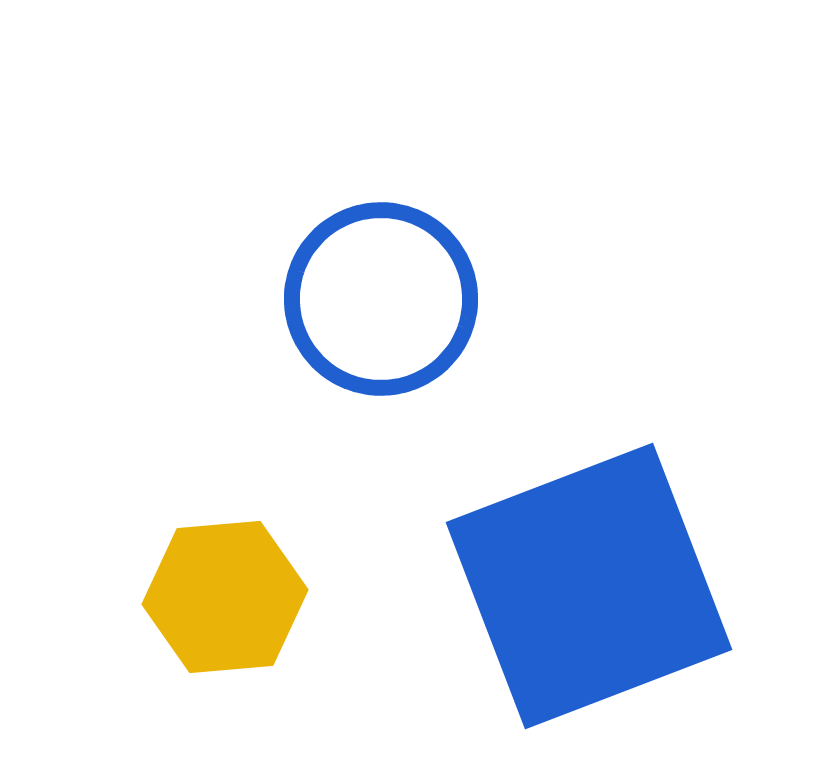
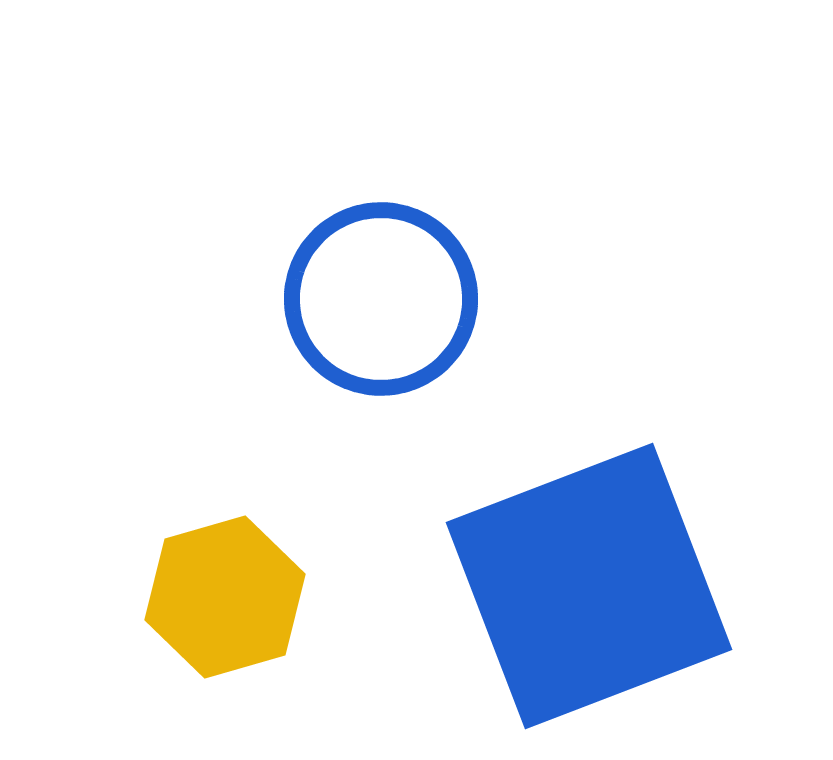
yellow hexagon: rotated 11 degrees counterclockwise
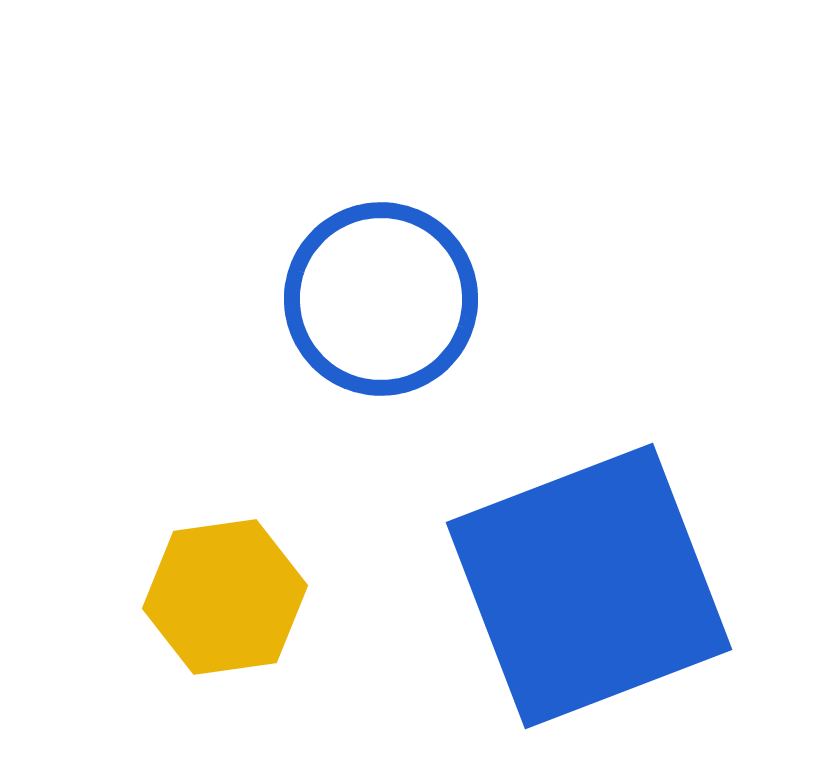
yellow hexagon: rotated 8 degrees clockwise
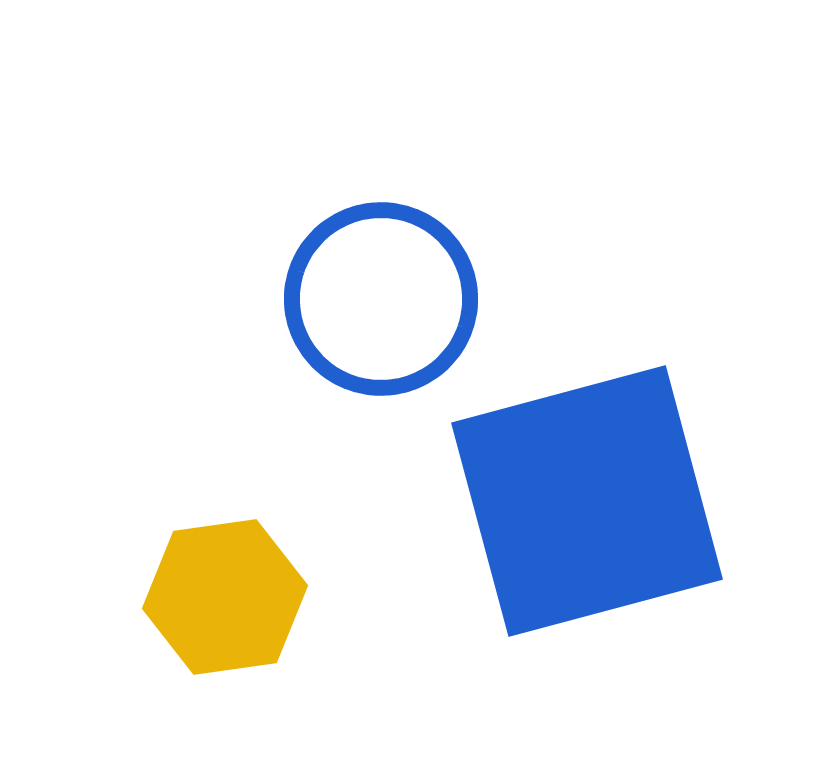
blue square: moved 2 px left, 85 px up; rotated 6 degrees clockwise
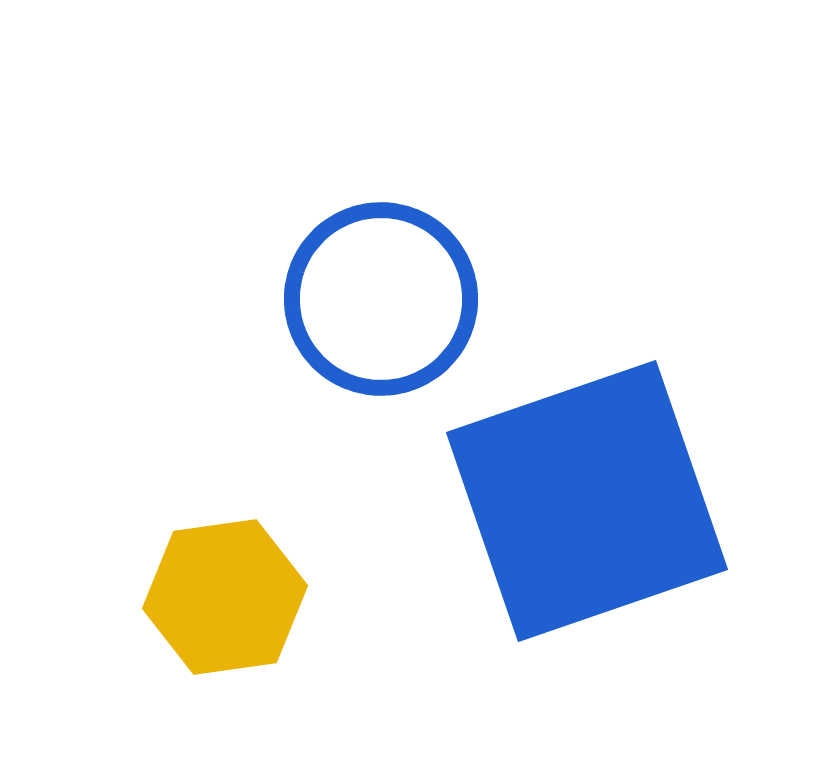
blue square: rotated 4 degrees counterclockwise
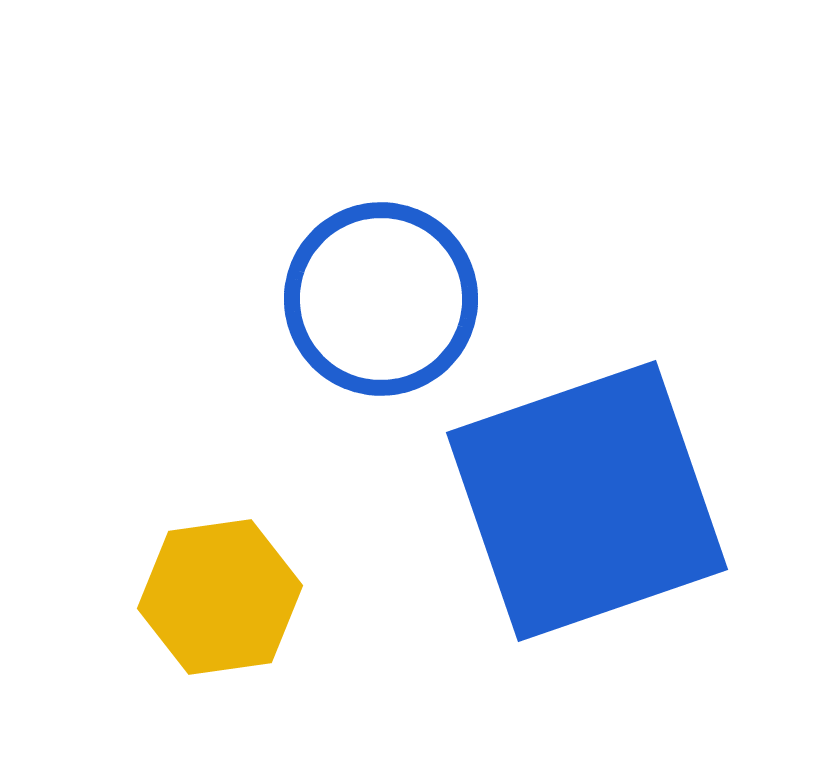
yellow hexagon: moved 5 px left
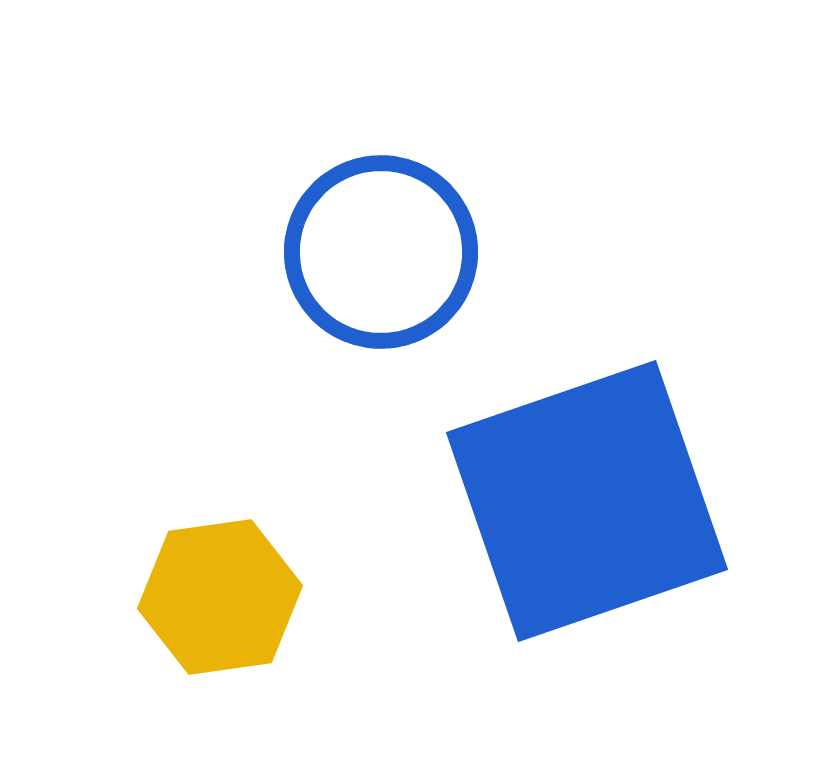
blue circle: moved 47 px up
